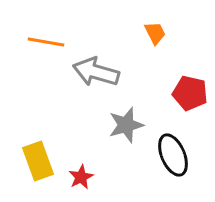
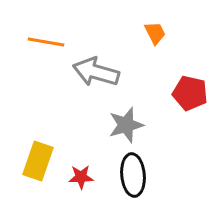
black ellipse: moved 40 px left, 20 px down; rotated 18 degrees clockwise
yellow rectangle: rotated 39 degrees clockwise
red star: rotated 25 degrees clockwise
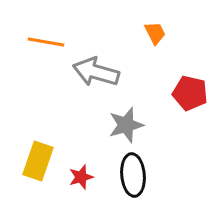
red star: rotated 15 degrees counterclockwise
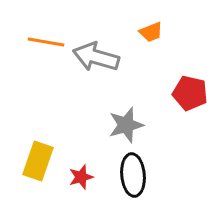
orange trapezoid: moved 4 px left, 1 px up; rotated 95 degrees clockwise
gray arrow: moved 15 px up
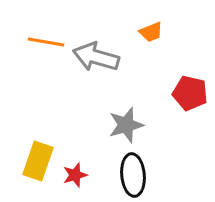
red star: moved 6 px left, 2 px up
